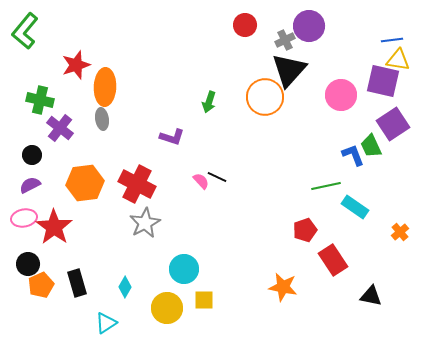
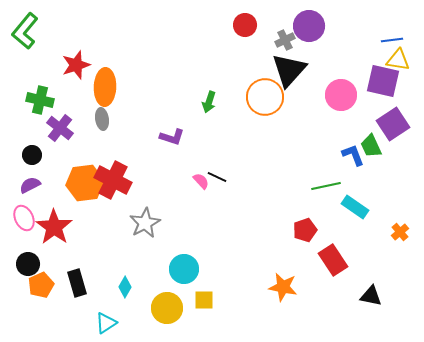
red cross at (137, 184): moved 24 px left, 4 px up
pink ellipse at (24, 218): rotated 75 degrees clockwise
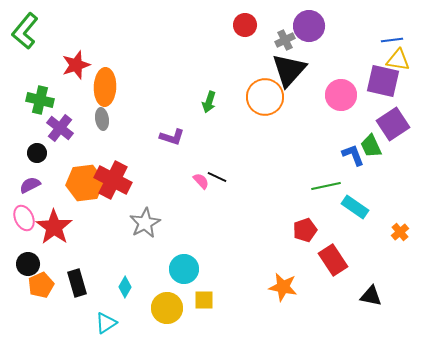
black circle at (32, 155): moved 5 px right, 2 px up
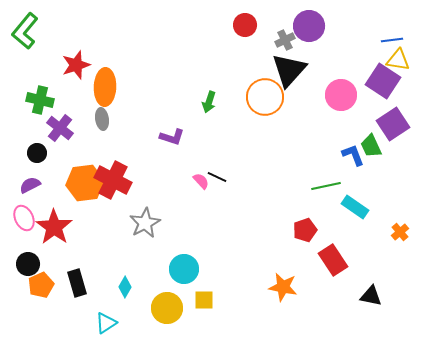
purple square at (383, 81): rotated 20 degrees clockwise
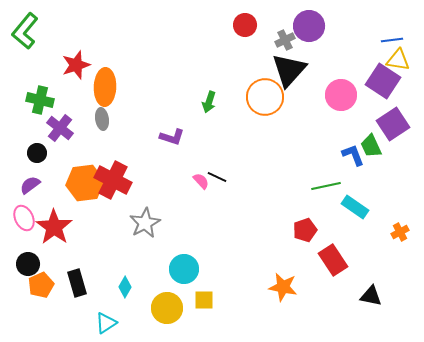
purple semicircle at (30, 185): rotated 10 degrees counterclockwise
orange cross at (400, 232): rotated 12 degrees clockwise
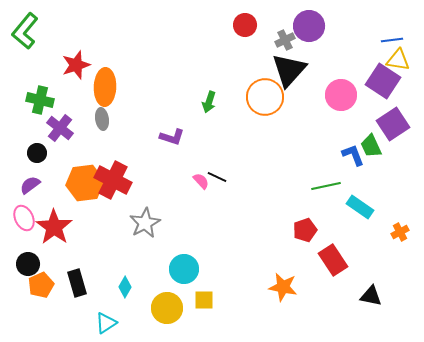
cyan rectangle at (355, 207): moved 5 px right
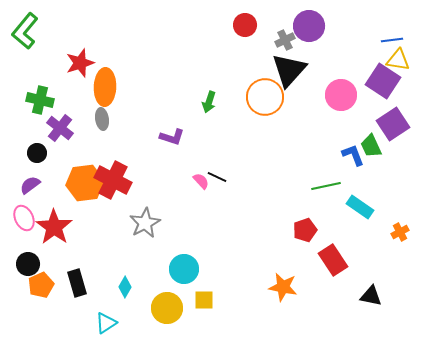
red star at (76, 65): moved 4 px right, 2 px up
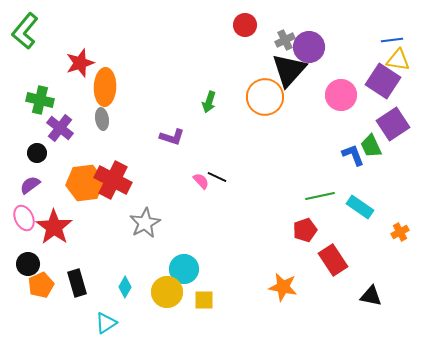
purple circle at (309, 26): moved 21 px down
green line at (326, 186): moved 6 px left, 10 px down
yellow circle at (167, 308): moved 16 px up
